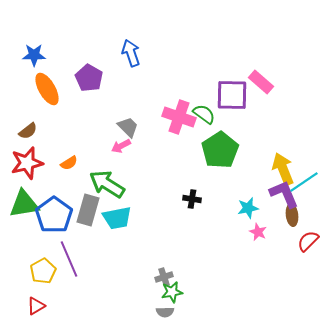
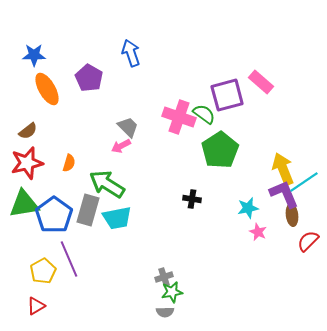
purple square: moved 5 px left; rotated 16 degrees counterclockwise
orange semicircle: rotated 42 degrees counterclockwise
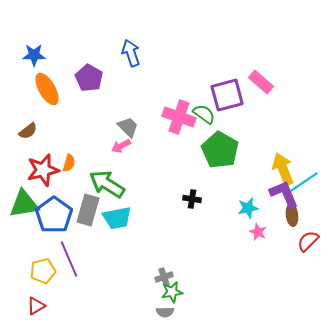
green pentagon: rotated 9 degrees counterclockwise
red star: moved 16 px right, 7 px down
yellow pentagon: rotated 15 degrees clockwise
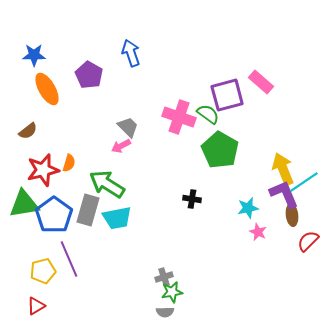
purple pentagon: moved 3 px up
green semicircle: moved 4 px right
